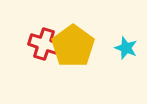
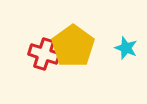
red cross: moved 10 px down
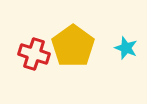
red cross: moved 10 px left
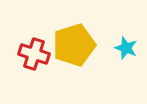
yellow pentagon: moved 1 px right, 1 px up; rotated 18 degrees clockwise
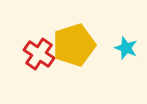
red cross: moved 5 px right; rotated 16 degrees clockwise
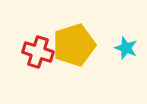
red cross: moved 1 px left, 2 px up; rotated 16 degrees counterclockwise
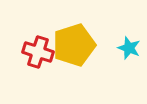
cyan star: moved 3 px right
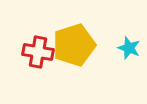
red cross: rotated 8 degrees counterclockwise
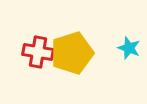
yellow pentagon: moved 2 px left, 8 px down
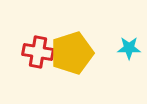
cyan star: rotated 20 degrees counterclockwise
